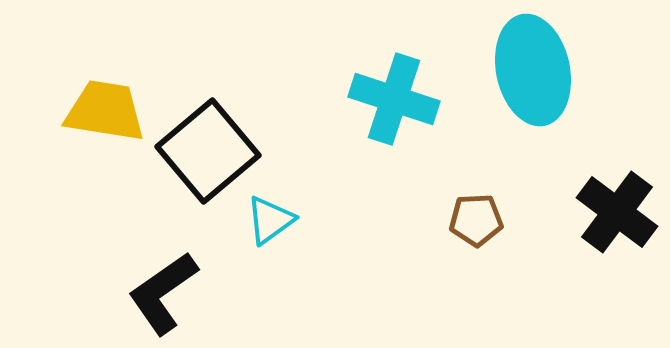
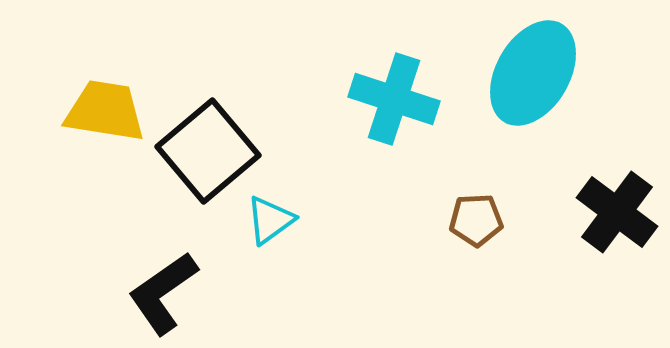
cyan ellipse: moved 3 px down; rotated 42 degrees clockwise
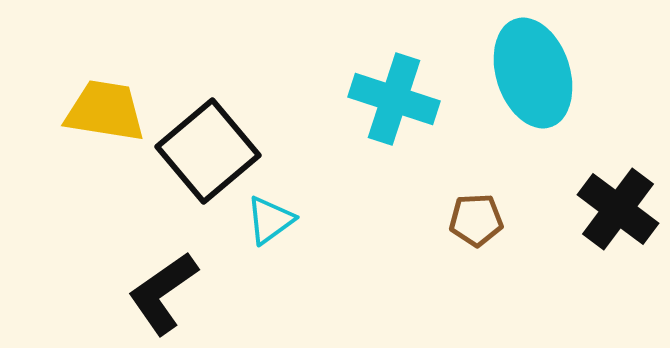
cyan ellipse: rotated 48 degrees counterclockwise
black cross: moved 1 px right, 3 px up
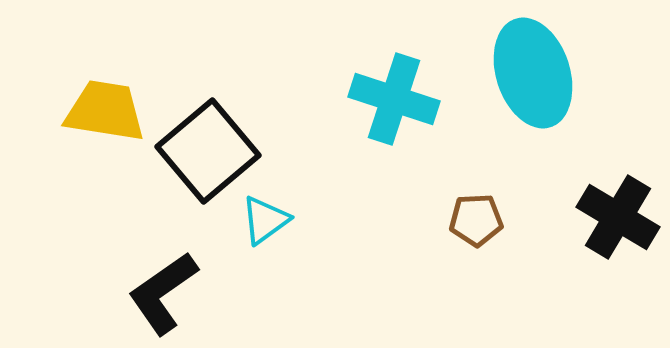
black cross: moved 8 px down; rotated 6 degrees counterclockwise
cyan triangle: moved 5 px left
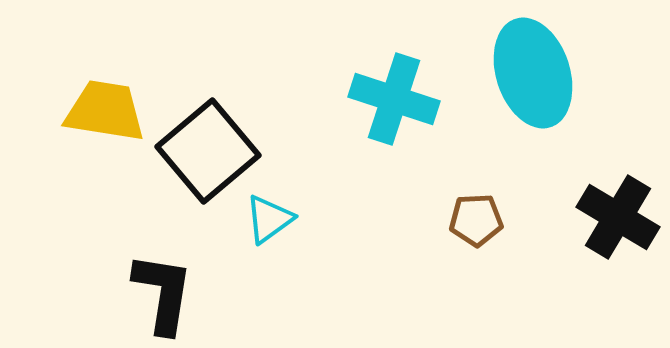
cyan triangle: moved 4 px right, 1 px up
black L-shape: rotated 134 degrees clockwise
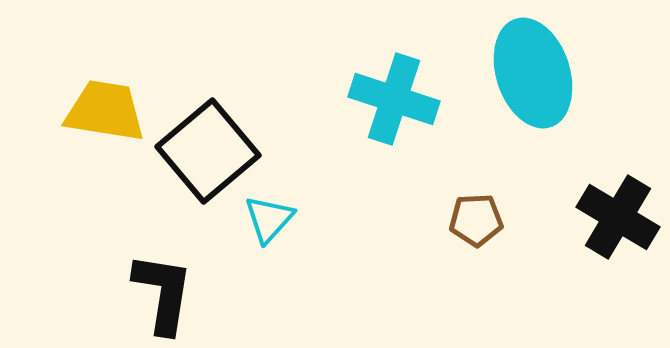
cyan triangle: rotated 12 degrees counterclockwise
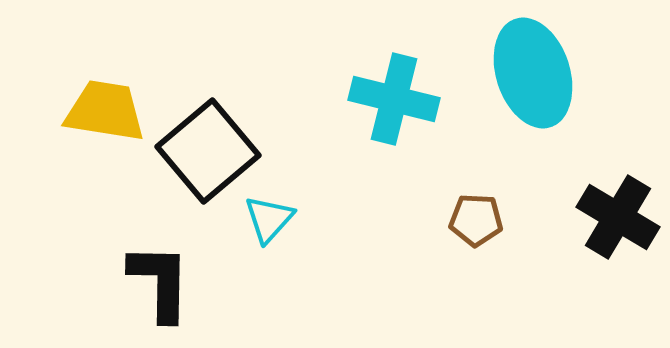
cyan cross: rotated 4 degrees counterclockwise
brown pentagon: rotated 6 degrees clockwise
black L-shape: moved 3 px left, 11 px up; rotated 8 degrees counterclockwise
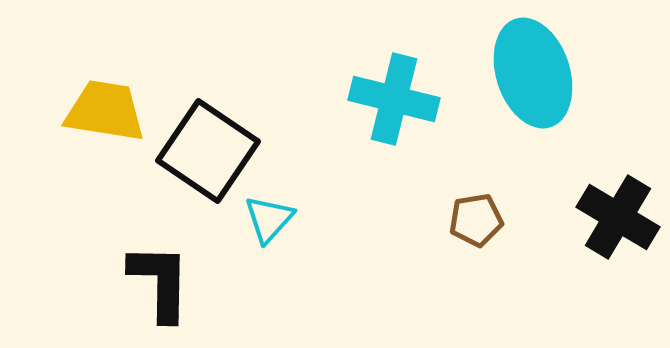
black square: rotated 16 degrees counterclockwise
brown pentagon: rotated 12 degrees counterclockwise
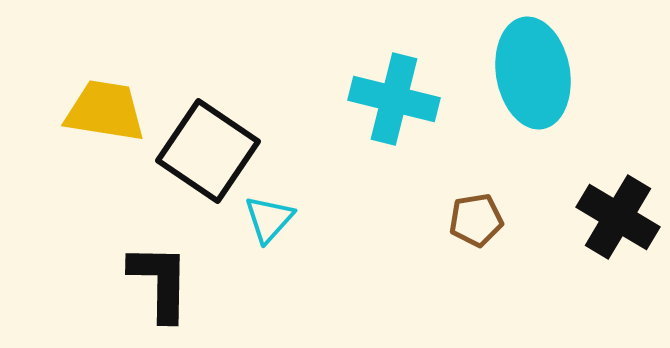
cyan ellipse: rotated 8 degrees clockwise
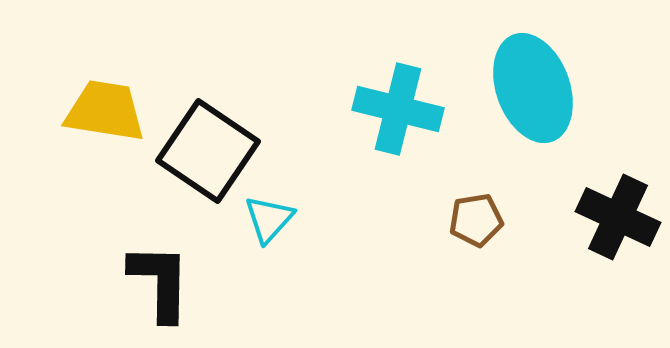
cyan ellipse: moved 15 px down; rotated 10 degrees counterclockwise
cyan cross: moved 4 px right, 10 px down
black cross: rotated 6 degrees counterclockwise
